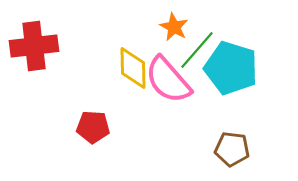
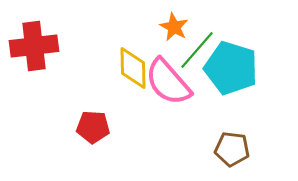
pink semicircle: moved 2 px down
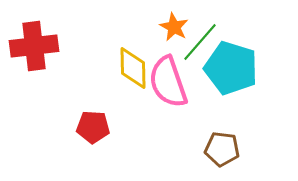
green line: moved 3 px right, 8 px up
pink semicircle: rotated 22 degrees clockwise
brown pentagon: moved 10 px left
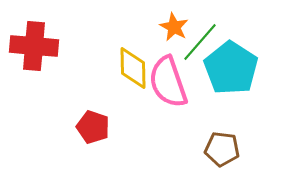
red cross: rotated 12 degrees clockwise
cyan pentagon: rotated 16 degrees clockwise
red pentagon: rotated 16 degrees clockwise
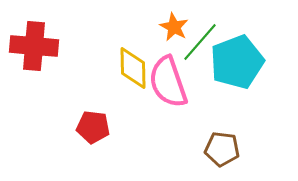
cyan pentagon: moved 6 px right, 6 px up; rotated 18 degrees clockwise
red pentagon: rotated 12 degrees counterclockwise
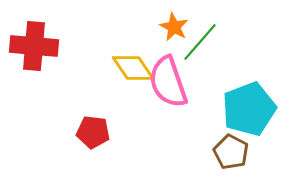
cyan pentagon: moved 12 px right, 47 px down
yellow diamond: rotated 33 degrees counterclockwise
red pentagon: moved 5 px down
brown pentagon: moved 9 px right, 3 px down; rotated 20 degrees clockwise
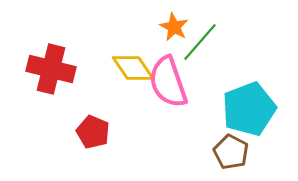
red cross: moved 17 px right, 23 px down; rotated 9 degrees clockwise
red pentagon: rotated 16 degrees clockwise
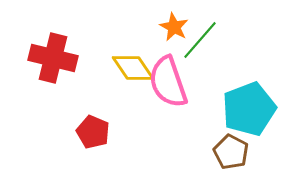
green line: moved 2 px up
red cross: moved 2 px right, 11 px up
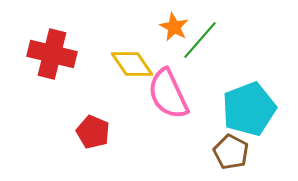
red cross: moved 1 px left, 4 px up
yellow diamond: moved 1 px left, 4 px up
pink semicircle: moved 12 px down; rotated 6 degrees counterclockwise
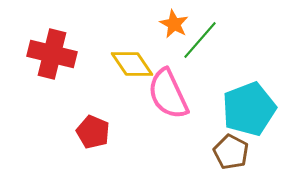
orange star: moved 3 px up
